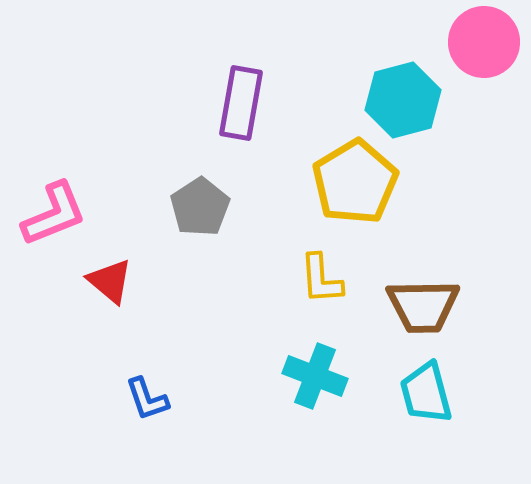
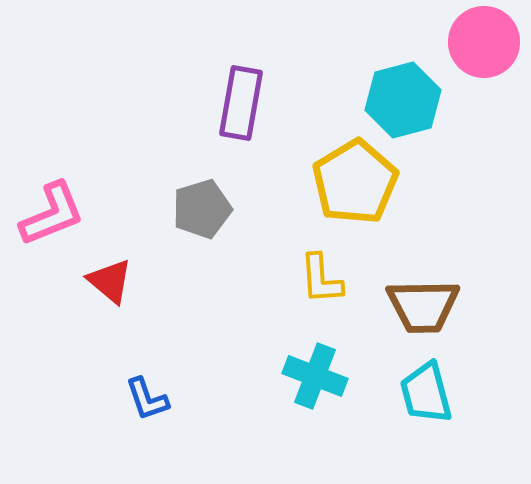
gray pentagon: moved 2 px right, 2 px down; rotated 16 degrees clockwise
pink L-shape: moved 2 px left
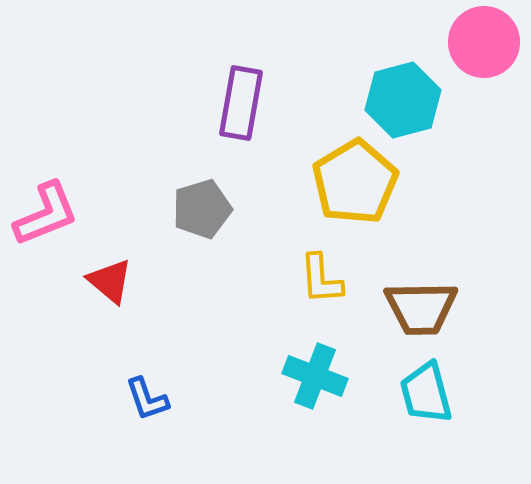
pink L-shape: moved 6 px left
brown trapezoid: moved 2 px left, 2 px down
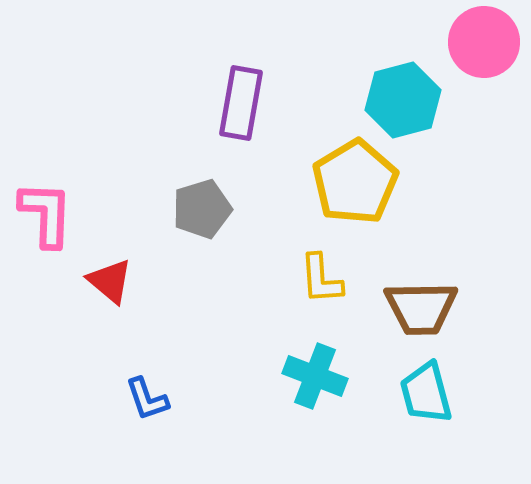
pink L-shape: rotated 66 degrees counterclockwise
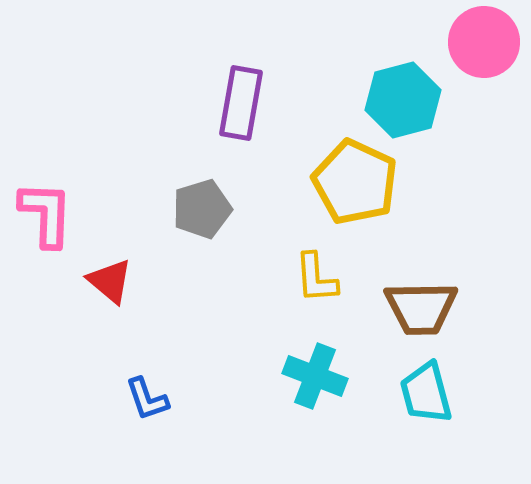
yellow pentagon: rotated 16 degrees counterclockwise
yellow L-shape: moved 5 px left, 1 px up
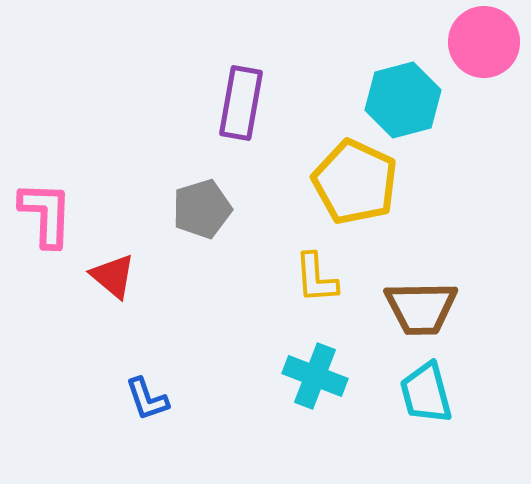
red triangle: moved 3 px right, 5 px up
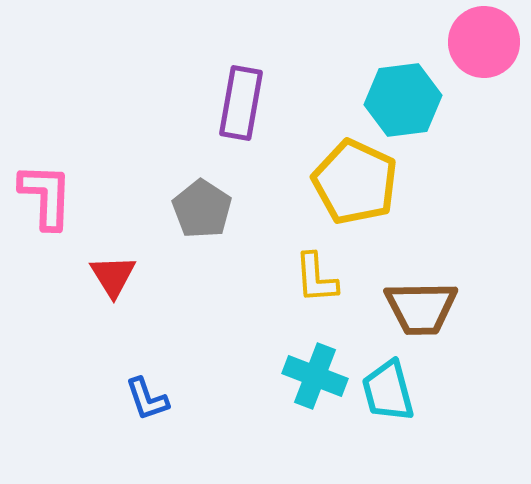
cyan hexagon: rotated 8 degrees clockwise
gray pentagon: rotated 22 degrees counterclockwise
pink L-shape: moved 18 px up
red triangle: rotated 18 degrees clockwise
cyan trapezoid: moved 38 px left, 2 px up
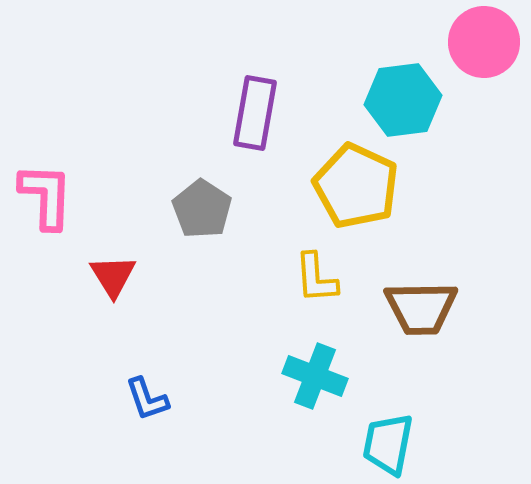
purple rectangle: moved 14 px right, 10 px down
yellow pentagon: moved 1 px right, 4 px down
cyan trapezoid: moved 53 px down; rotated 26 degrees clockwise
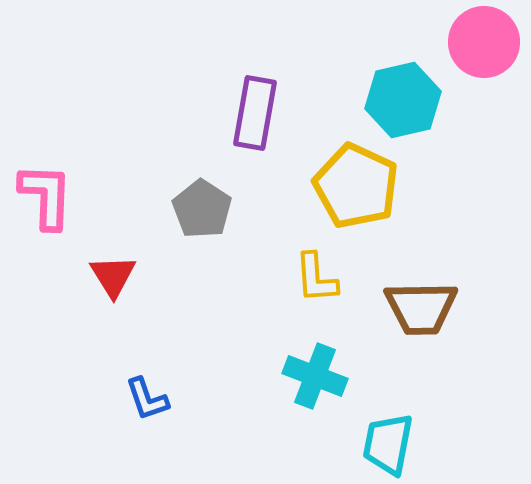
cyan hexagon: rotated 6 degrees counterclockwise
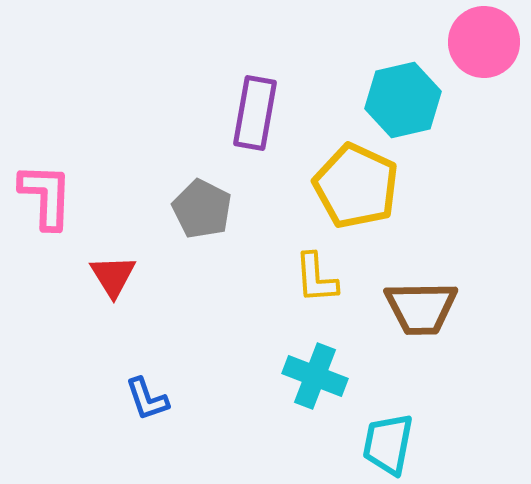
gray pentagon: rotated 6 degrees counterclockwise
